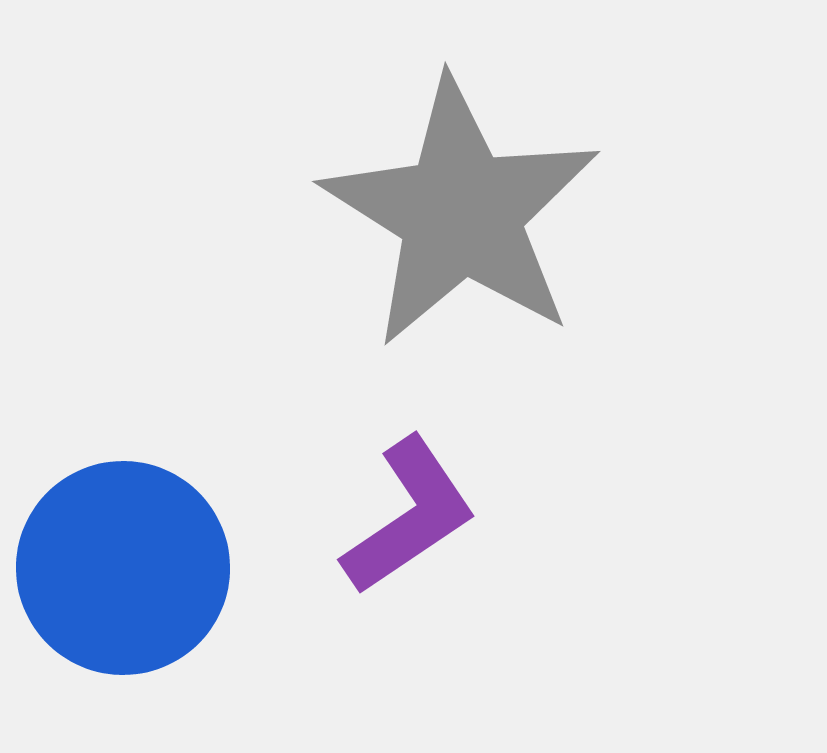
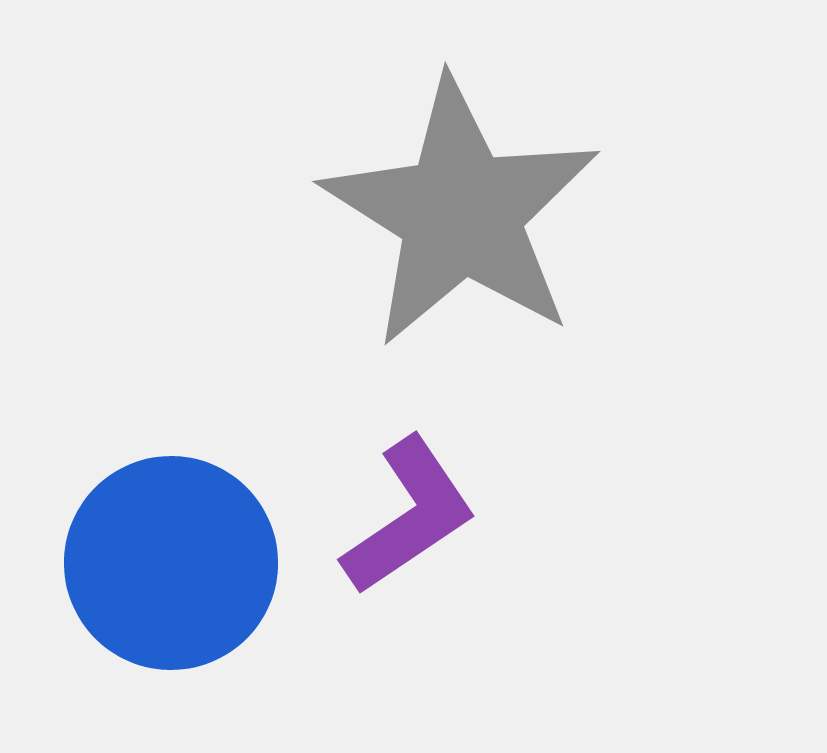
blue circle: moved 48 px right, 5 px up
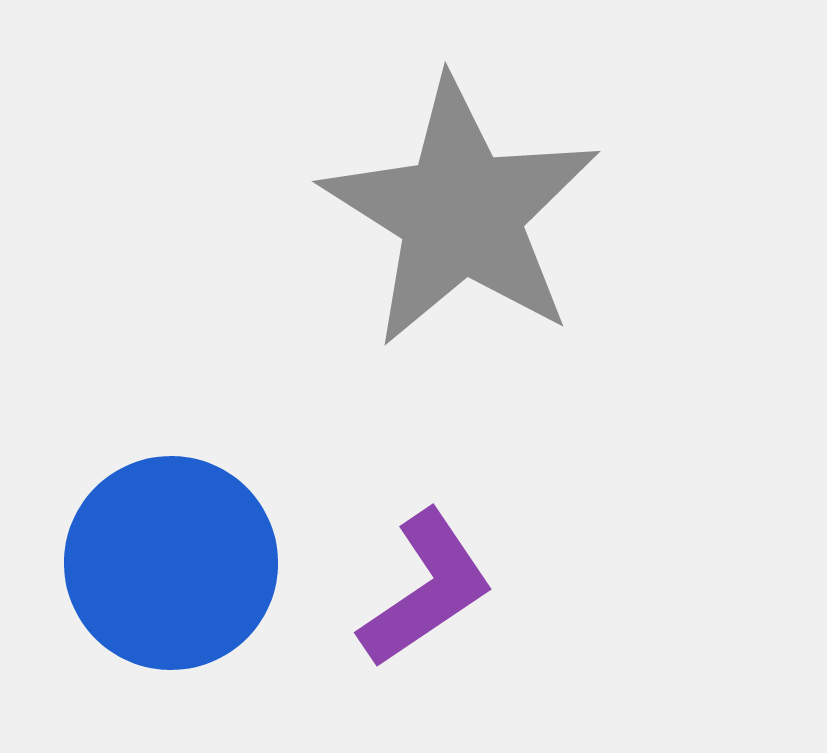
purple L-shape: moved 17 px right, 73 px down
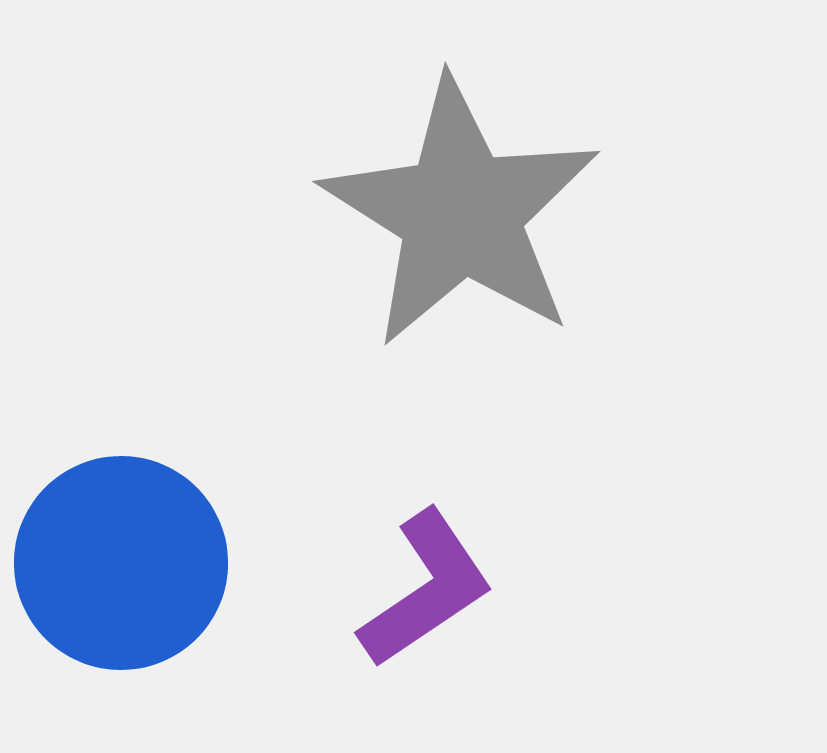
blue circle: moved 50 px left
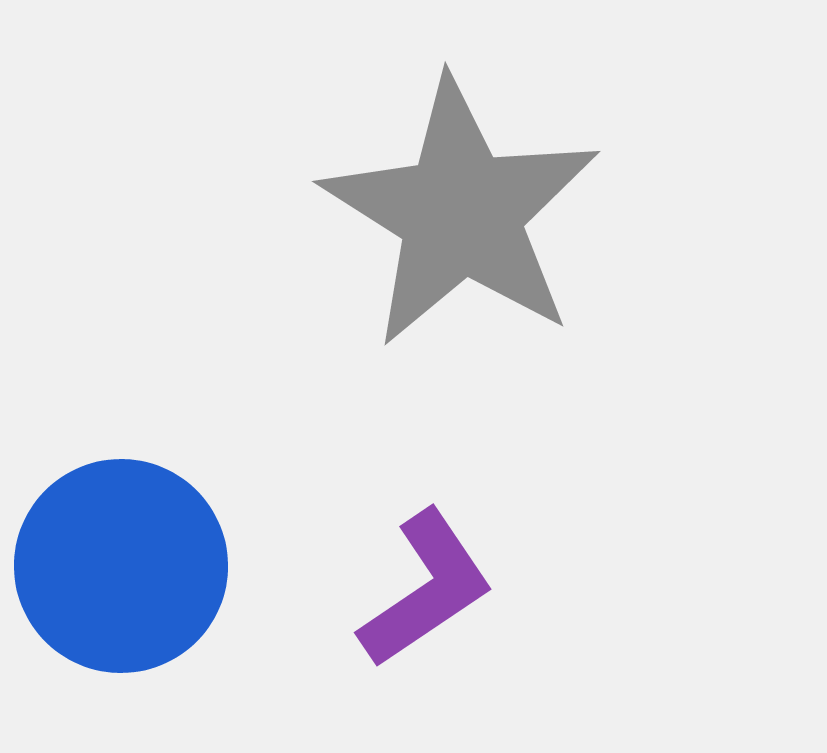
blue circle: moved 3 px down
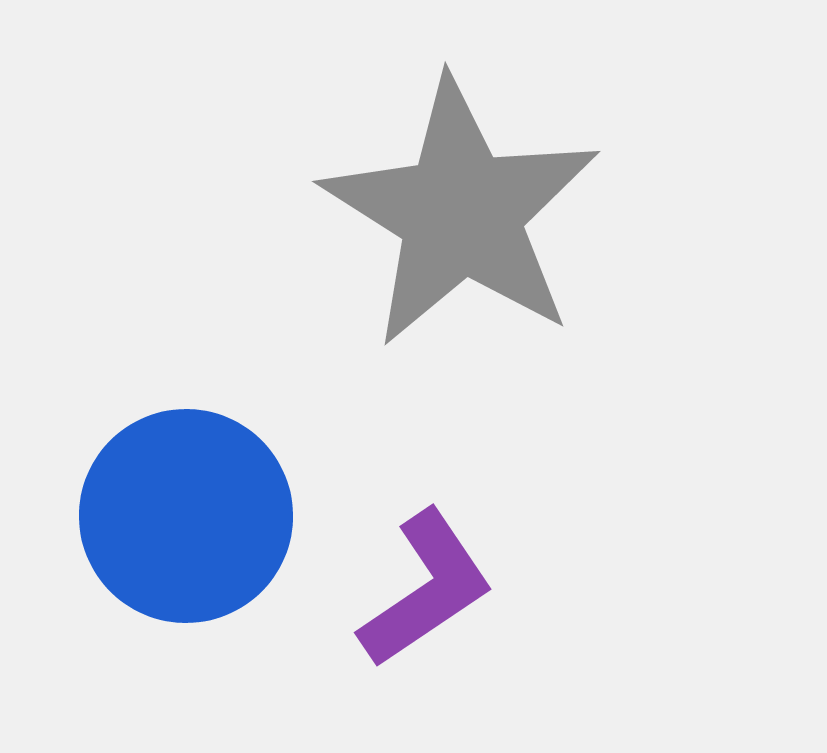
blue circle: moved 65 px right, 50 px up
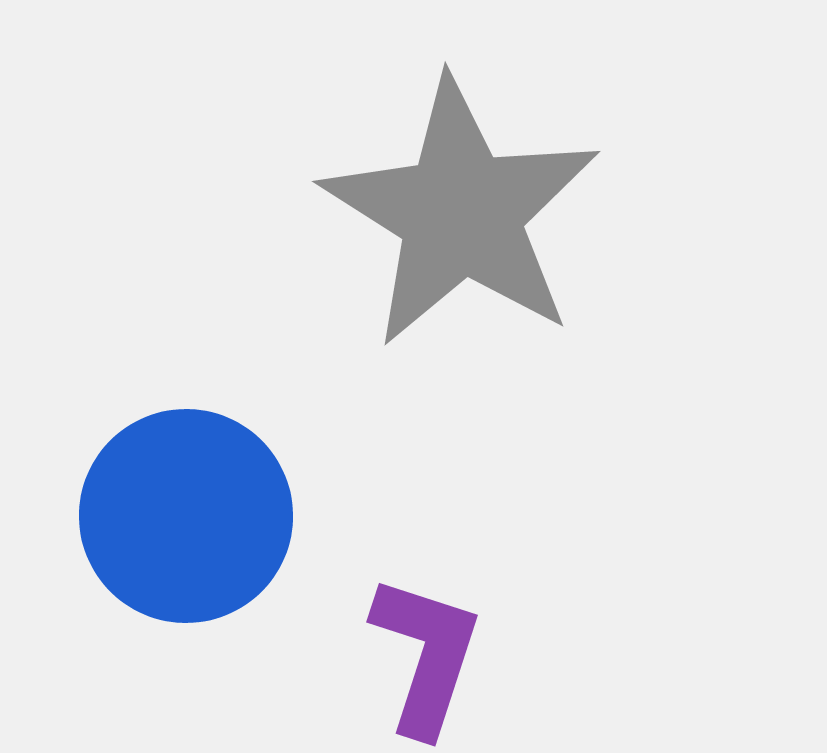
purple L-shape: moved 66 px down; rotated 38 degrees counterclockwise
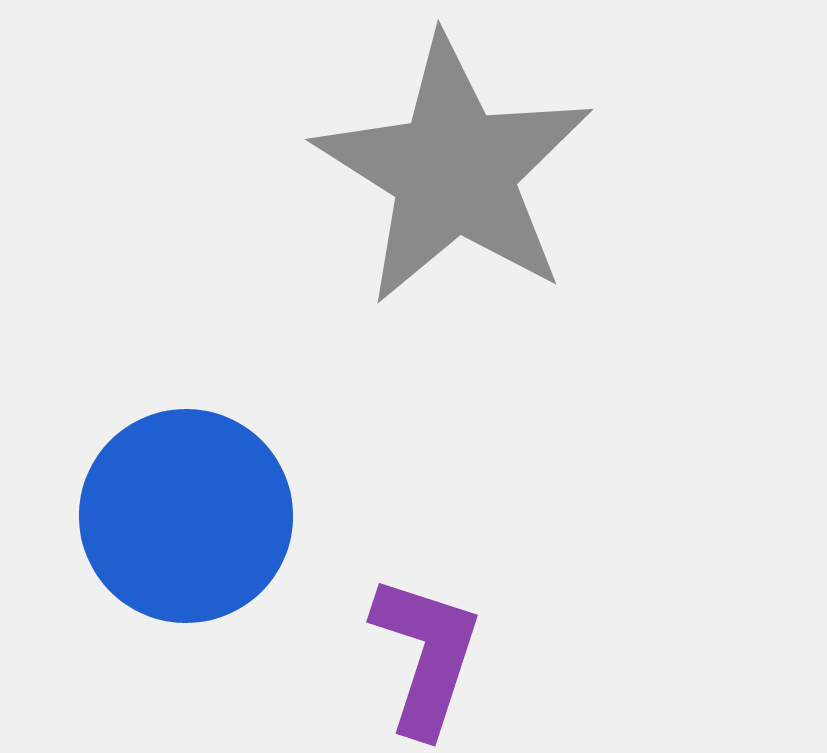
gray star: moved 7 px left, 42 px up
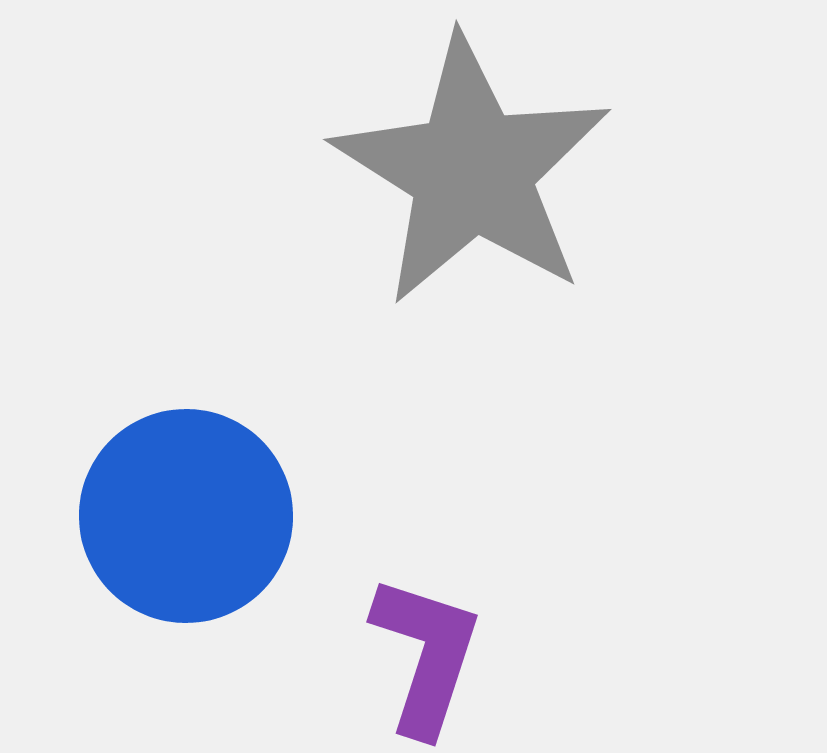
gray star: moved 18 px right
